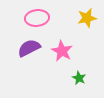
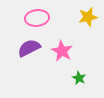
yellow star: moved 1 px right, 1 px up
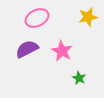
pink ellipse: rotated 20 degrees counterclockwise
purple semicircle: moved 2 px left, 1 px down
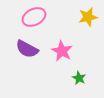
pink ellipse: moved 3 px left, 1 px up
purple semicircle: rotated 125 degrees counterclockwise
